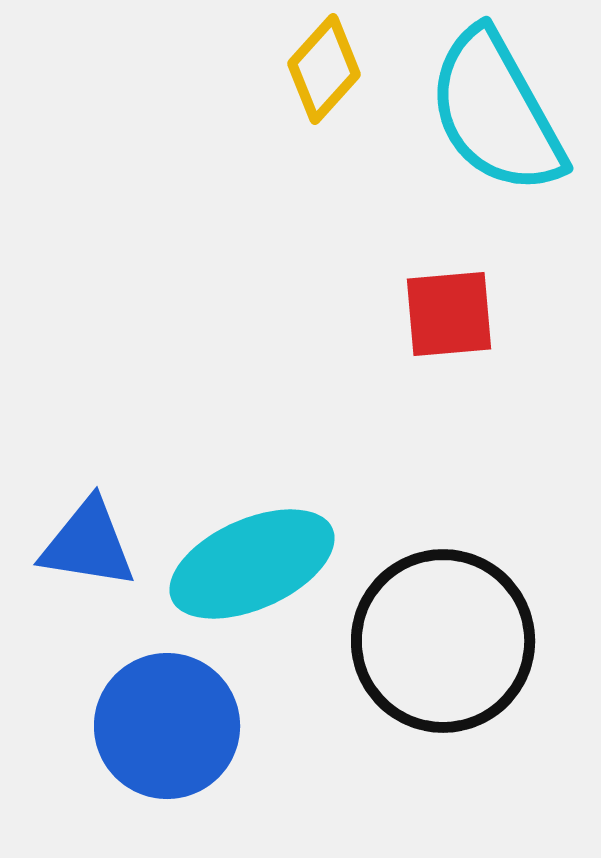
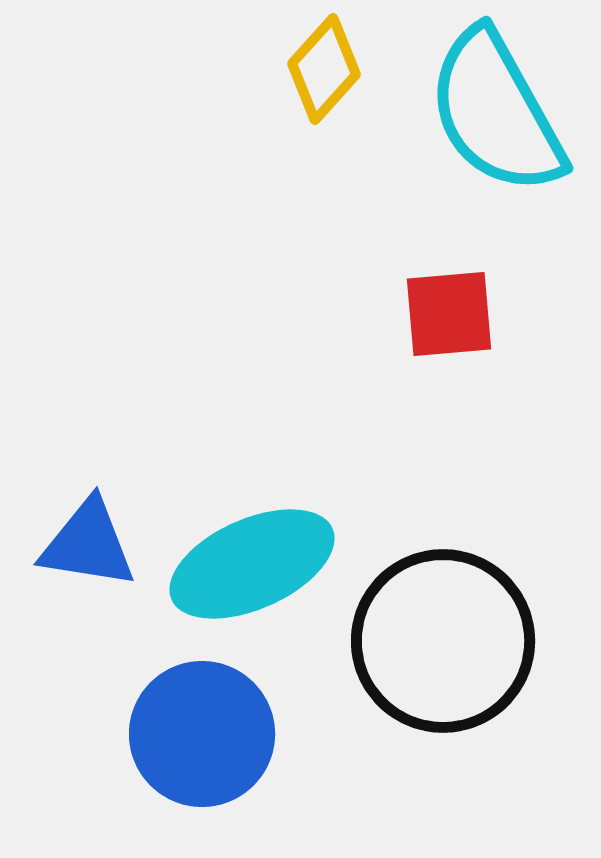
blue circle: moved 35 px right, 8 px down
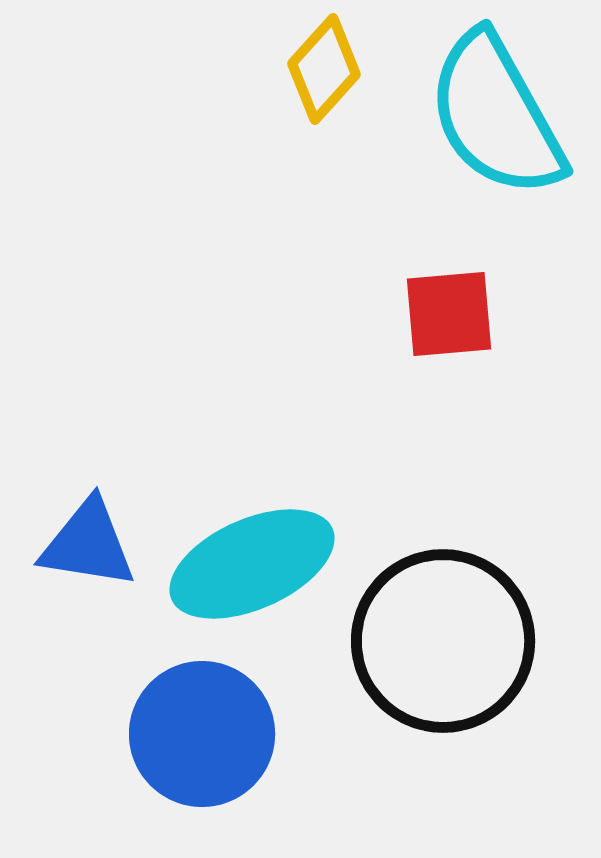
cyan semicircle: moved 3 px down
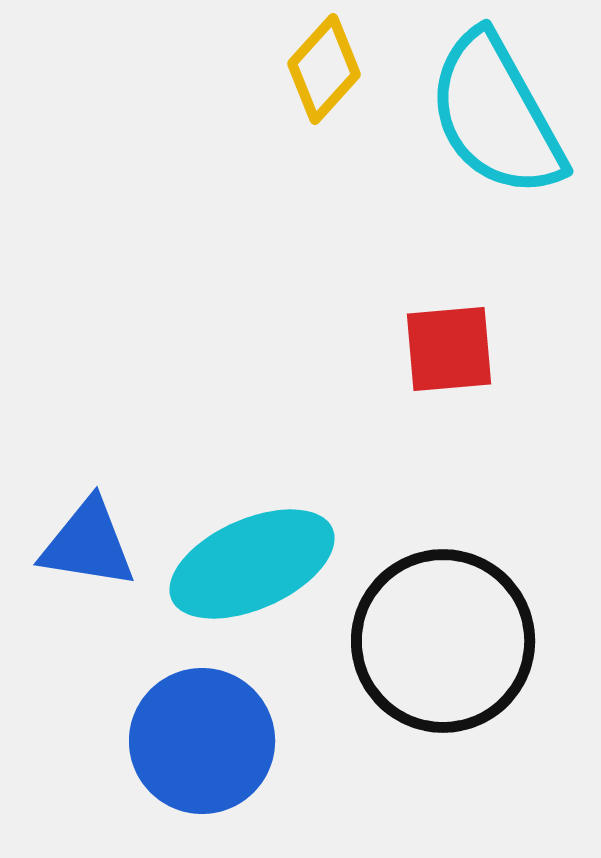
red square: moved 35 px down
blue circle: moved 7 px down
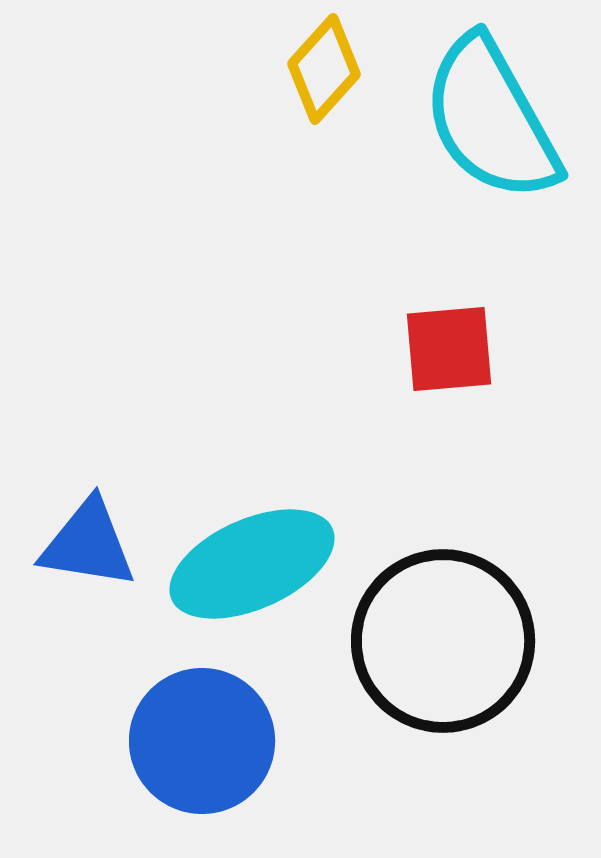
cyan semicircle: moved 5 px left, 4 px down
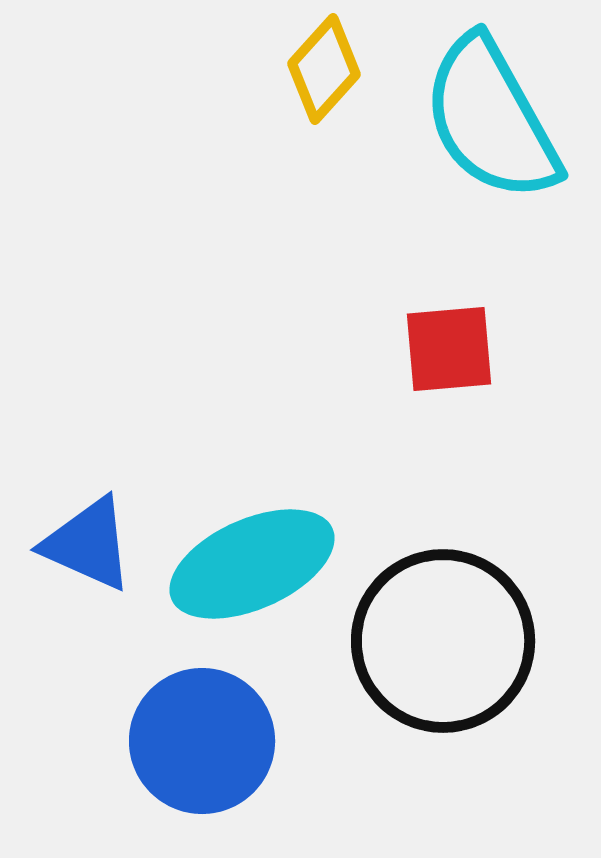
blue triangle: rotated 15 degrees clockwise
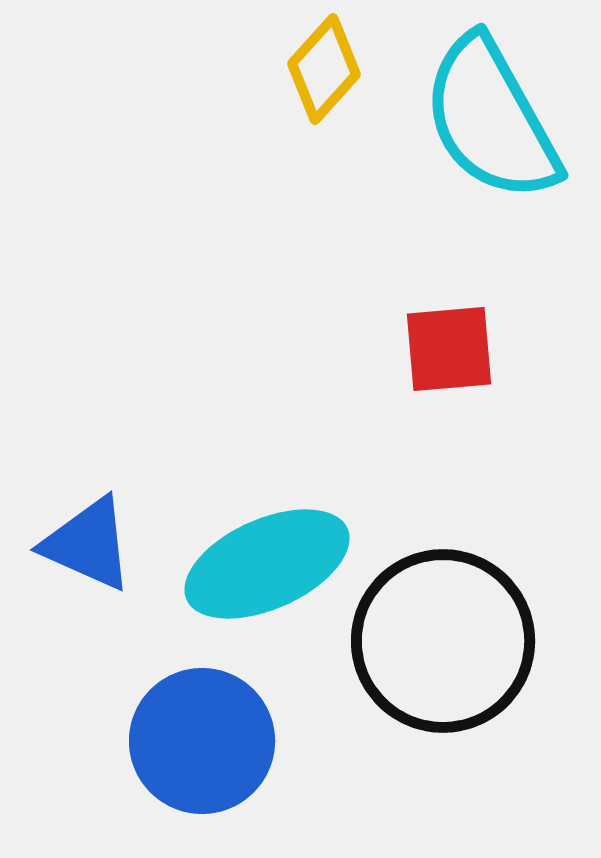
cyan ellipse: moved 15 px right
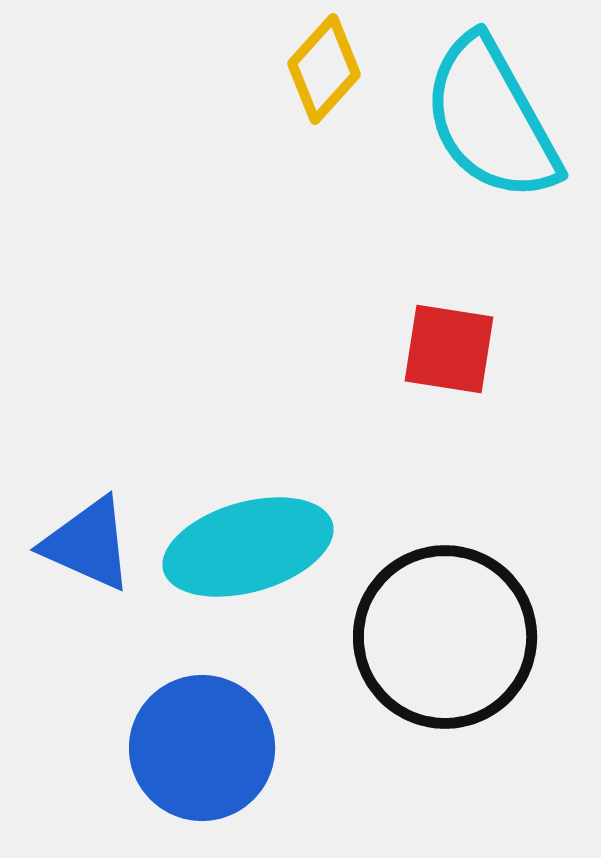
red square: rotated 14 degrees clockwise
cyan ellipse: moved 19 px left, 17 px up; rotated 8 degrees clockwise
black circle: moved 2 px right, 4 px up
blue circle: moved 7 px down
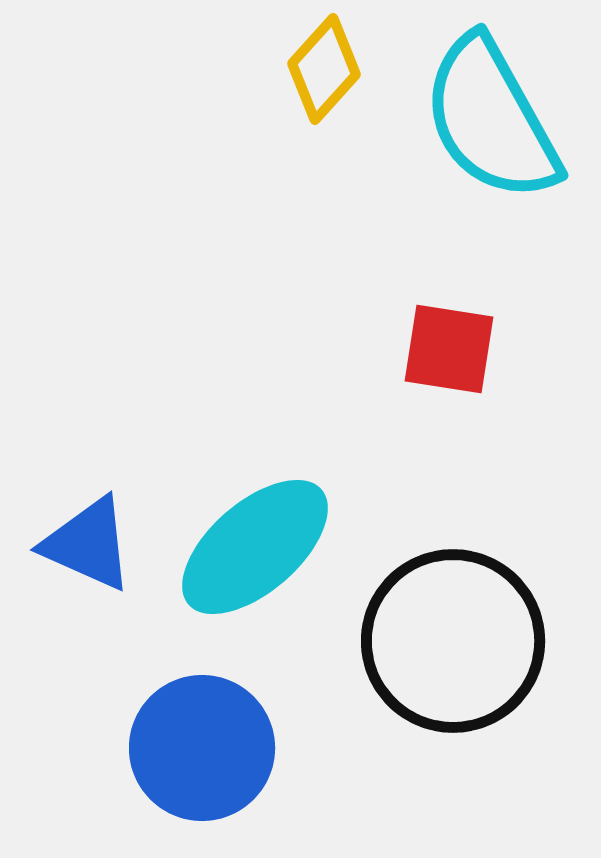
cyan ellipse: moved 7 px right; rotated 25 degrees counterclockwise
black circle: moved 8 px right, 4 px down
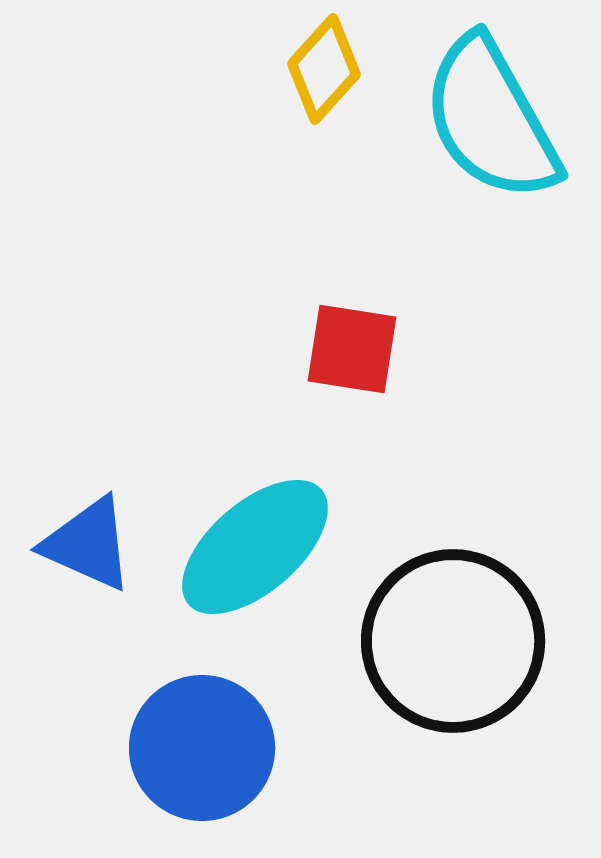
red square: moved 97 px left
